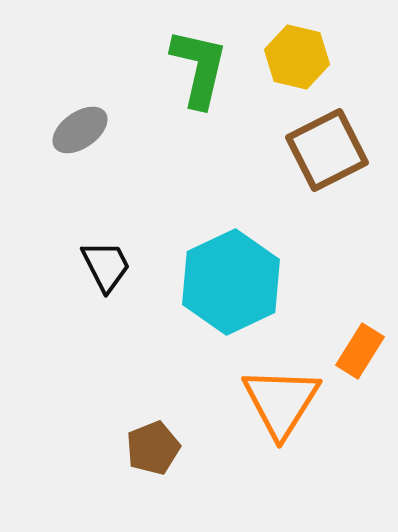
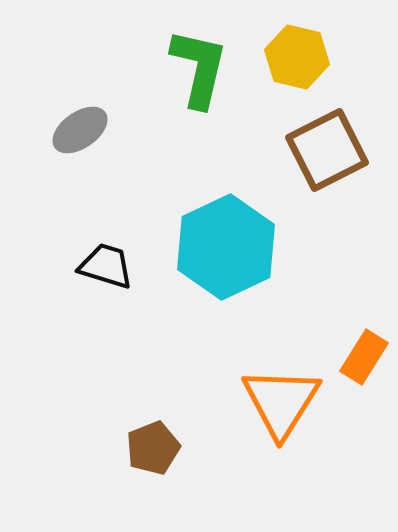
black trapezoid: rotated 46 degrees counterclockwise
cyan hexagon: moved 5 px left, 35 px up
orange rectangle: moved 4 px right, 6 px down
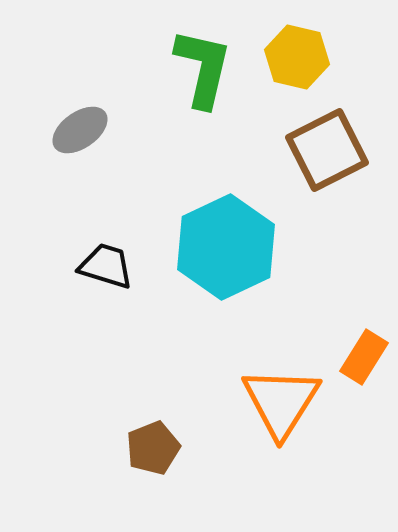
green L-shape: moved 4 px right
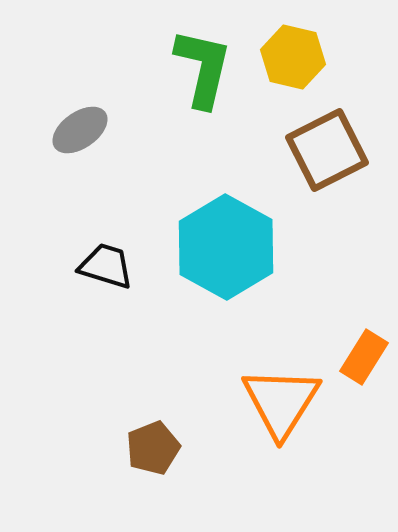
yellow hexagon: moved 4 px left
cyan hexagon: rotated 6 degrees counterclockwise
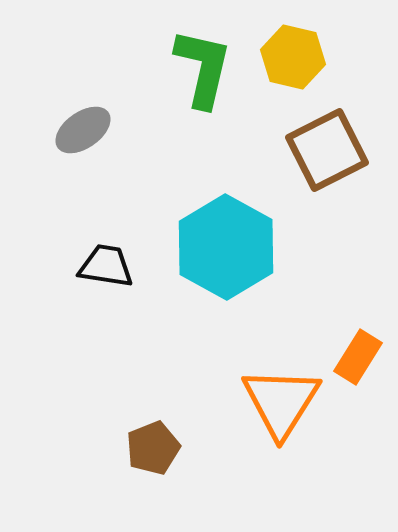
gray ellipse: moved 3 px right
black trapezoid: rotated 8 degrees counterclockwise
orange rectangle: moved 6 px left
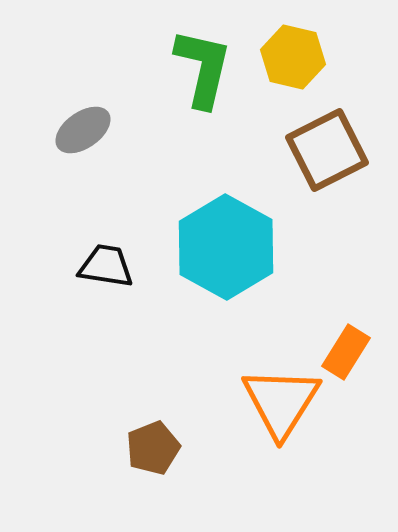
orange rectangle: moved 12 px left, 5 px up
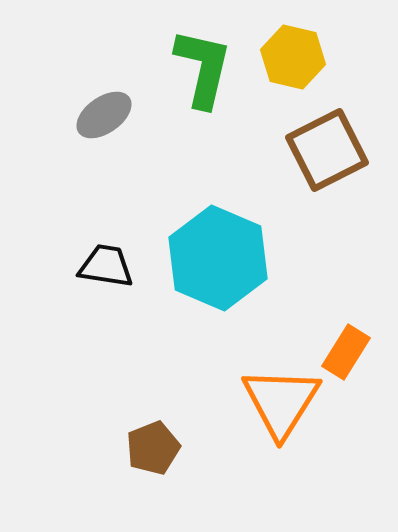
gray ellipse: moved 21 px right, 15 px up
cyan hexagon: moved 8 px left, 11 px down; rotated 6 degrees counterclockwise
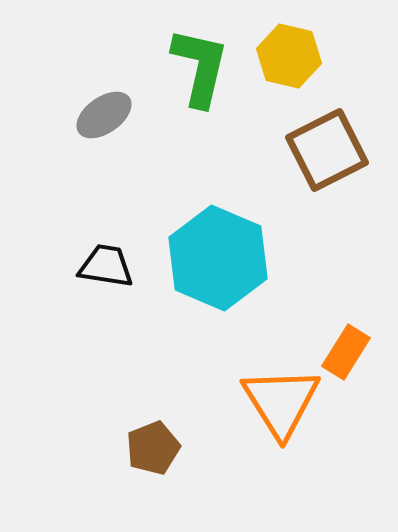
yellow hexagon: moved 4 px left, 1 px up
green L-shape: moved 3 px left, 1 px up
orange triangle: rotated 4 degrees counterclockwise
